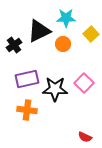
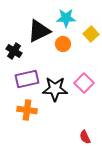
black cross: moved 6 px down; rotated 21 degrees counterclockwise
red semicircle: rotated 40 degrees clockwise
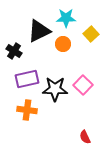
pink square: moved 1 px left, 2 px down
